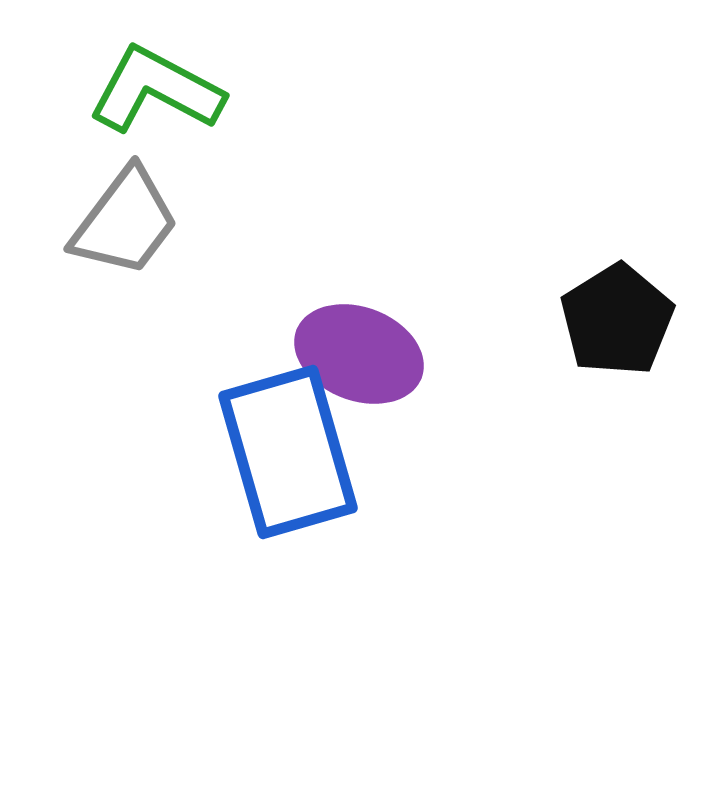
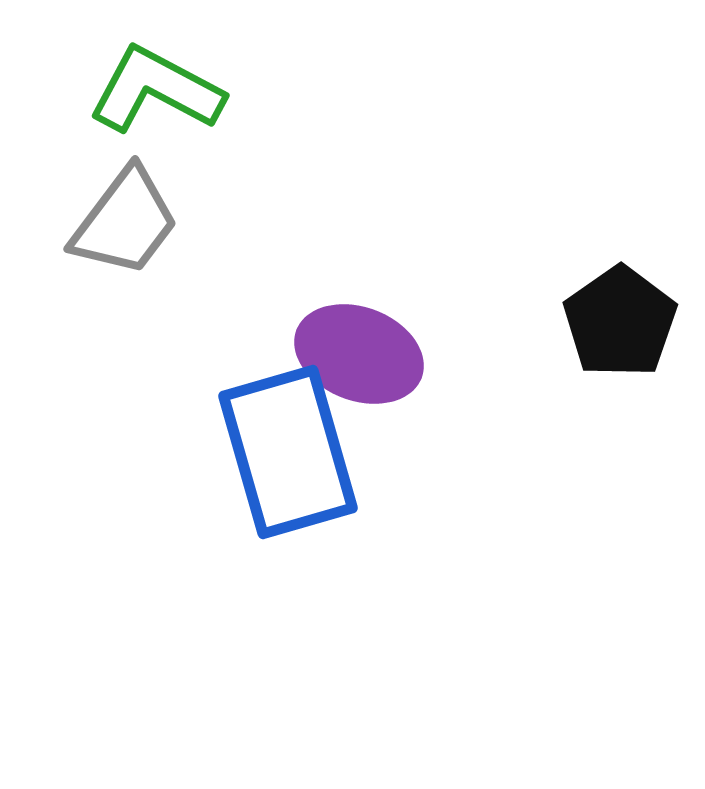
black pentagon: moved 3 px right, 2 px down; rotated 3 degrees counterclockwise
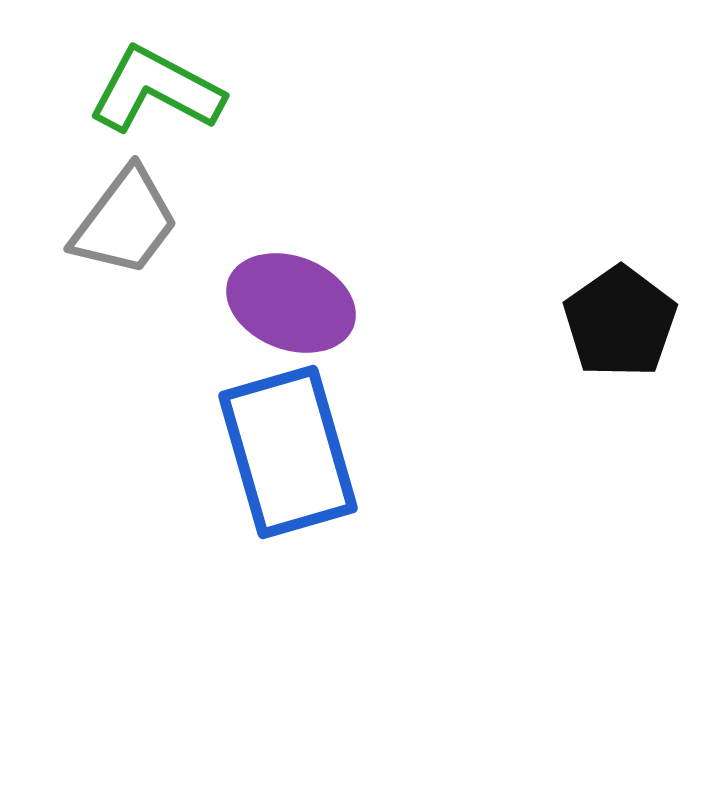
purple ellipse: moved 68 px left, 51 px up
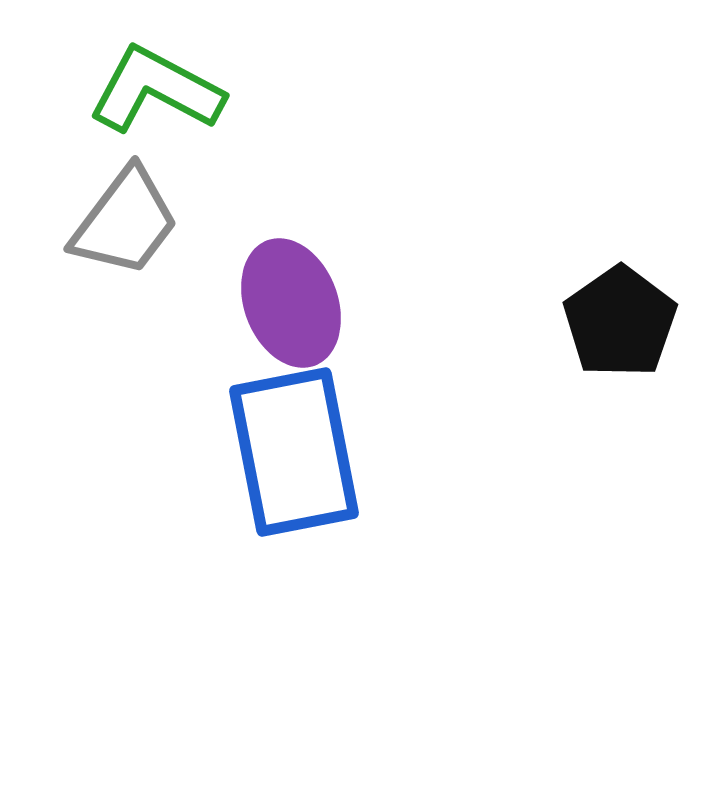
purple ellipse: rotated 48 degrees clockwise
blue rectangle: moved 6 px right; rotated 5 degrees clockwise
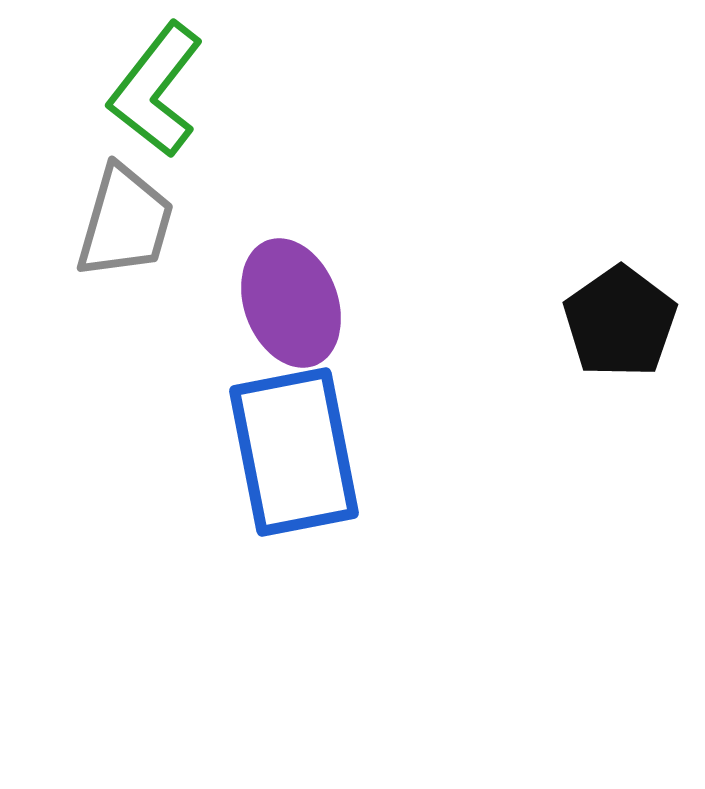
green L-shape: rotated 80 degrees counterclockwise
gray trapezoid: rotated 21 degrees counterclockwise
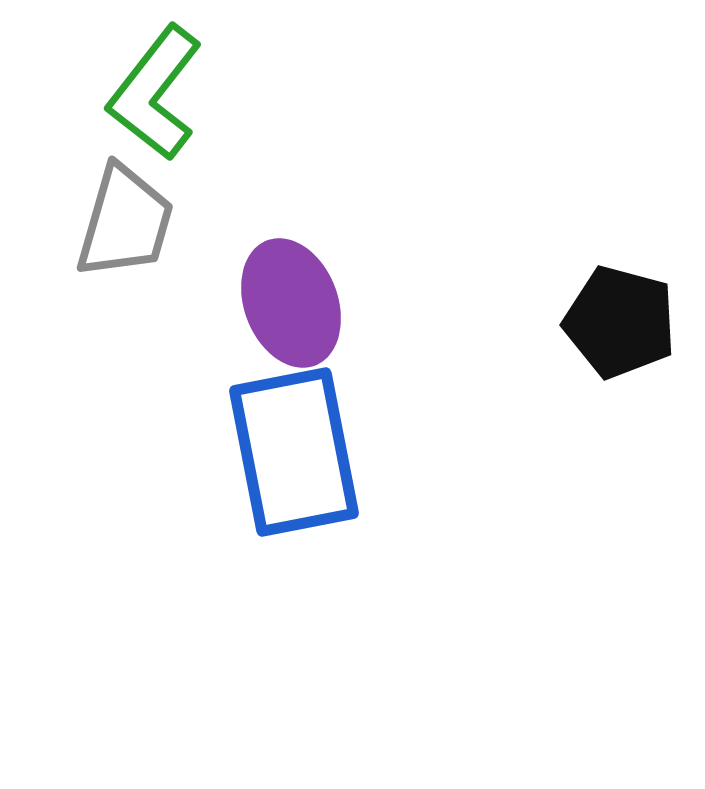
green L-shape: moved 1 px left, 3 px down
black pentagon: rotated 22 degrees counterclockwise
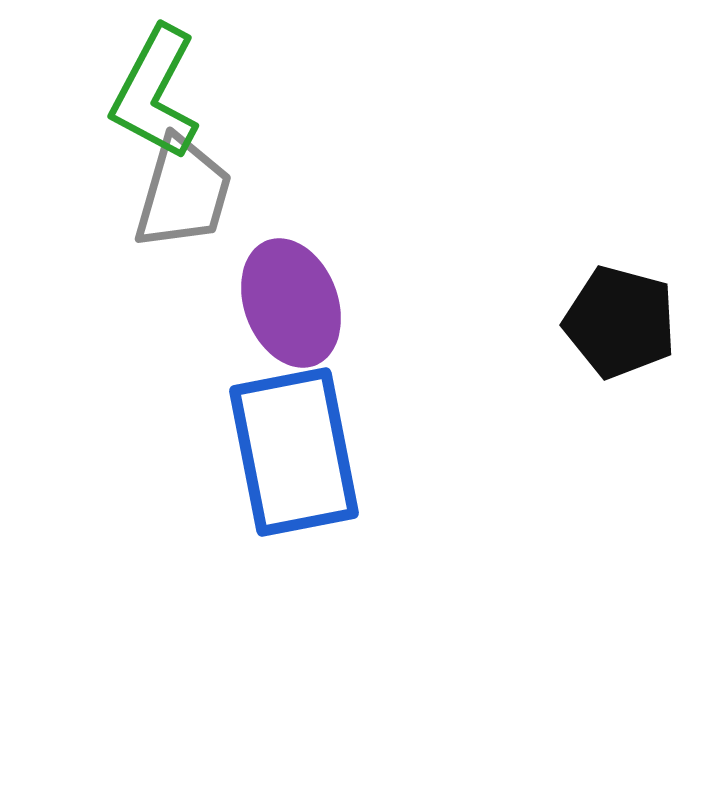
green L-shape: rotated 10 degrees counterclockwise
gray trapezoid: moved 58 px right, 29 px up
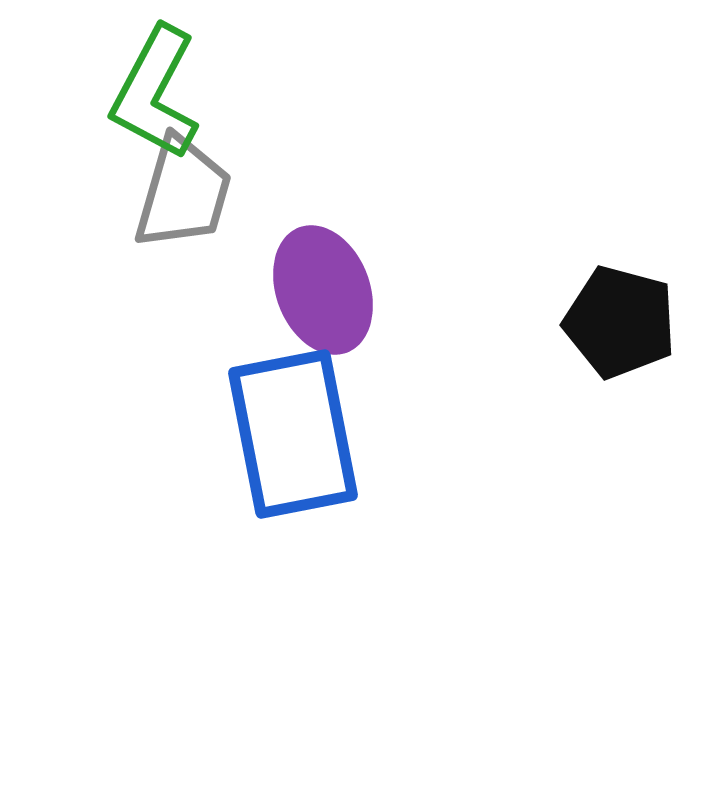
purple ellipse: moved 32 px right, 13 px up
blue rectangle: moved 1 px left, 18 px up
